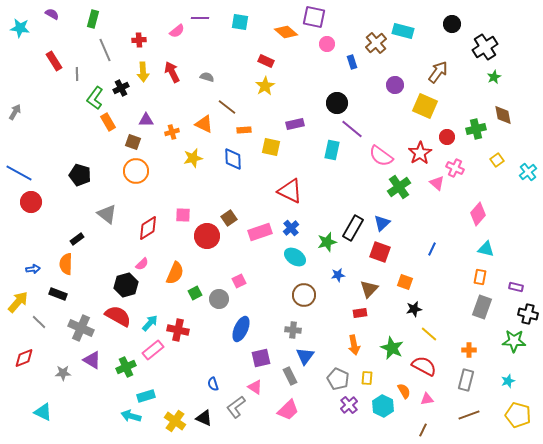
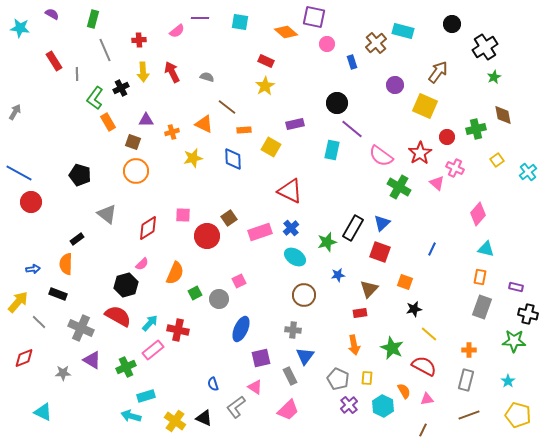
yellow square at (271, 147): rotated 18 degrees clockwise
green cross at (399, 187): rotated 25 degrees counterclockwise
cyan star at (508, 381): rotated 16 degrees counterclockwise
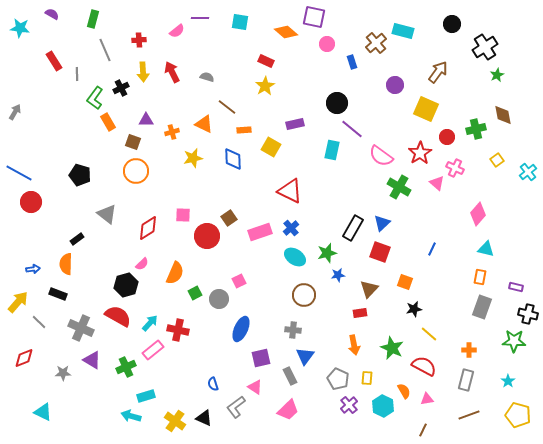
green star at (494, 77): moved 3 px right, 2 px up
yellow square at (425, 106): moved 1 px right, 3 px down
green star at (327, 242): moved 11 px down
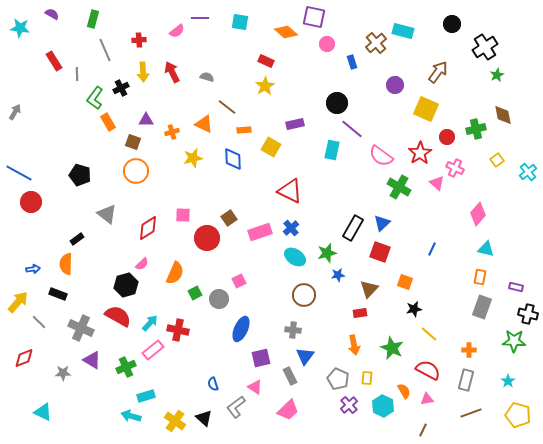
red circle at (207, 236): moved 2 px down
red semicircle at (424, 366): moved 4 px right, 4 px down
brown line at (469, 415): moved 2 px right, 2 px up
black triangle at (204, 418): rotated 18 degrees clockwise
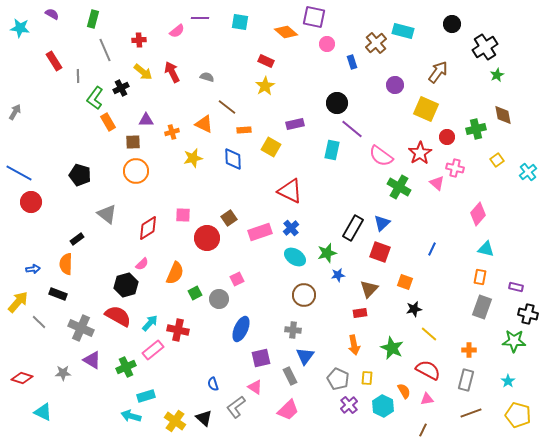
yellow arrow at (143, 72): rotated 48 degrees counterclockwise
gray line at (77, 74): moved 1 px right, 2 px down
brown square at (133, 142): rotated 21 degrees counterclockwise
pink cross at (455, 168): rotated 12 degrees counterclockwise
pink square at (239, 281): moved 2 px left, 2 px up
red diamond at (24, 358): moved 2 px left, 20 px down; rotated 40 degrees clockwise
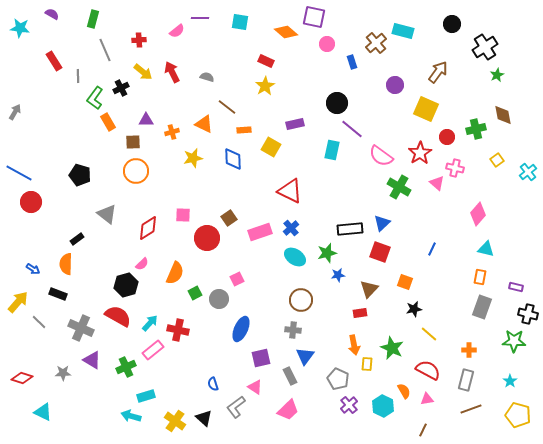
black rectangle at (353, 228): moved 3 px left, 1 px down; rotated 55 degrees clockwise
blue arrow at (33, 269): rotated 40 degrees clockwise
brown circle at (304, 295): moved 3 px left, 5 px down
yellow rectangle at (367, 378): moved 14 px up
cyan star at (508, 381): moved 2 px right
brown line at (471, 413): moved 4 px up
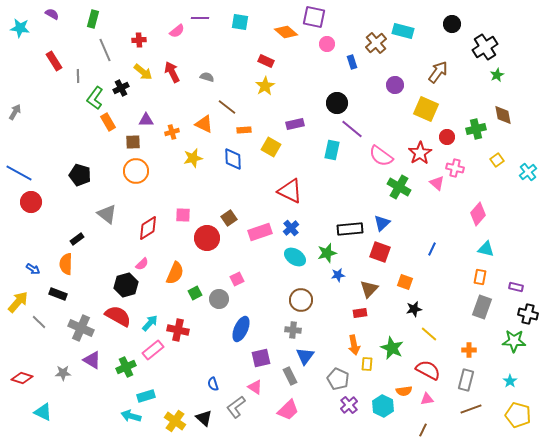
orange semicircle at (404, 391): rotated 112 degrees clockwise
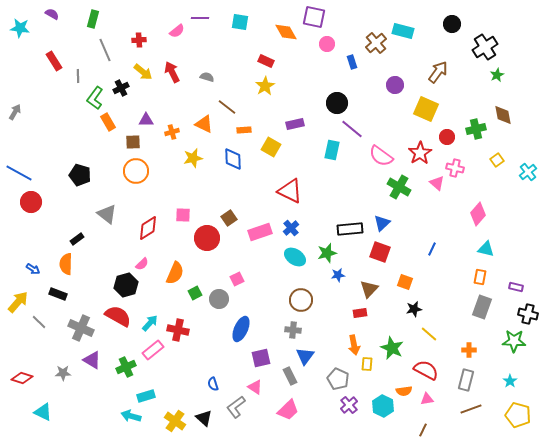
orange diamond at (286, 32): rotated 20 degrees clockwise
red semicircle at (428, 370): moved 2 px left
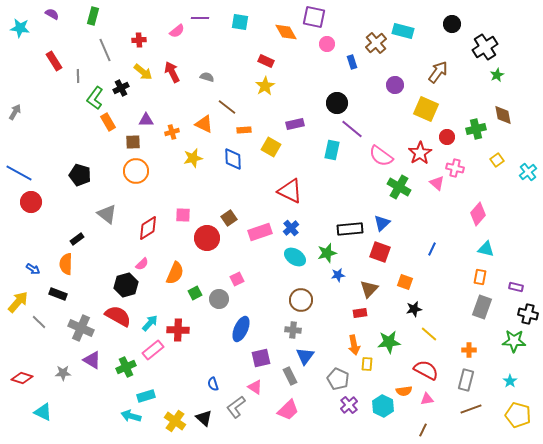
green rectangle at (93, 19): moved 3 px up
red cross at (178, 330): rotated 10 degrees counterclockwise
green star at (392, 348): moved 3 px left, 6 px up; rotated 30 degrees counterclockwise
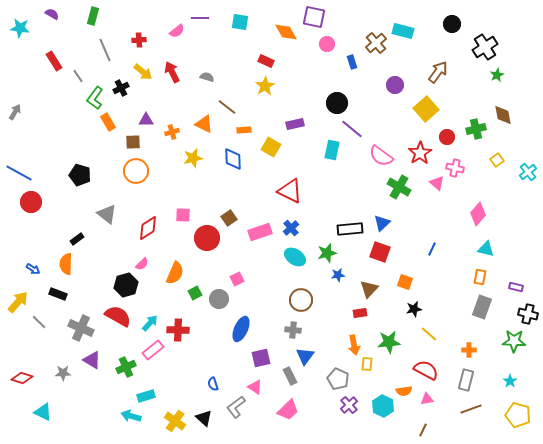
gray line at (78, 76): rotated 32 degrees counterclockwise
yellow square at (426, 109): rotated 25 degrees clockwise
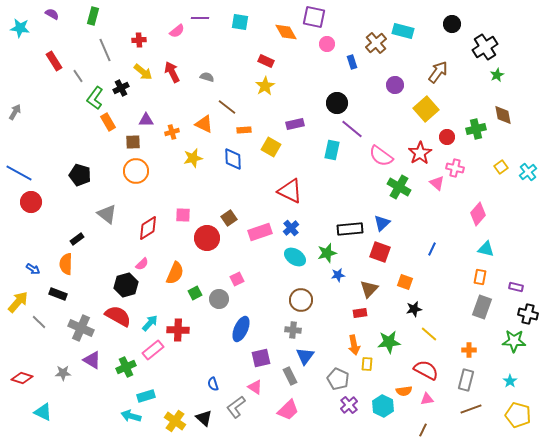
yellow square at (497, 160): moved 4 px right, 7 px down
